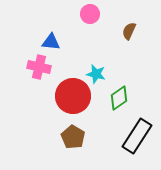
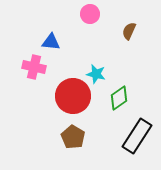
pink cross: moved 5 px left
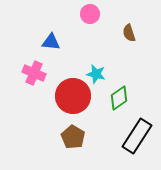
brown semicircle: moved 2 px down; rotated 42 degrees counterclockwise
pink cross: moved 6 px down; rotated 10 degrees clockwise
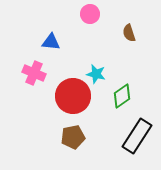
green diamond: moved 3 px right, 2 px up
brown pentagon: rotated 30 degrees clockwise
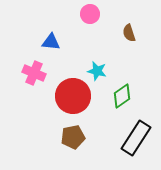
cyan star: moved 1 px right, 3 px up
black rectangle: moved 1 px left, 2 px down
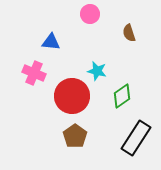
red circle: moved 1 px left
brown pentagon: moved 2 px right, 1 px up; rotated 25 degrees counterclockwise
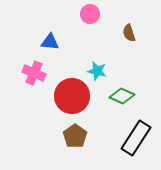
blue triangle: moved 1 px left
green diamond: rotated 60 degrees clockwise
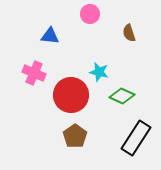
blue triangle: moved 6 px up
cyan star: moved 2 px right, 1 px down
red circle: moved 1 px left, 1 px up
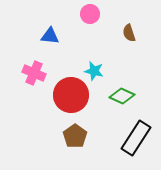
cyan star: moved 5 px left, 1 px up
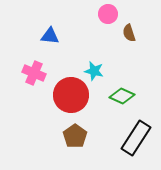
pink circle: moved 18 px right
